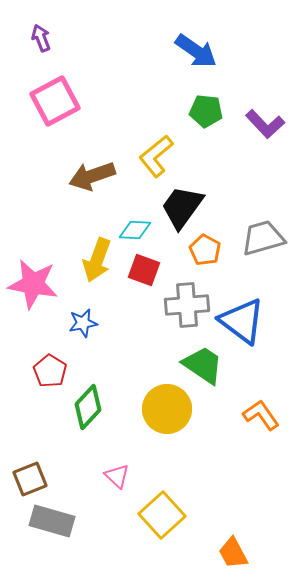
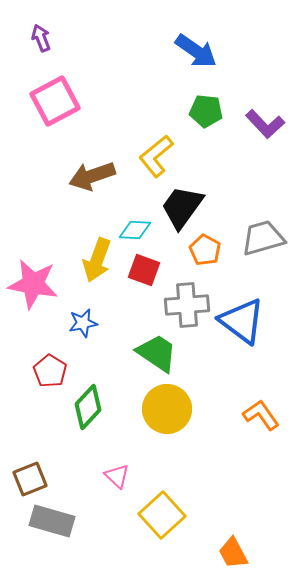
green trapezoid: moved 46 px left, 12 px up
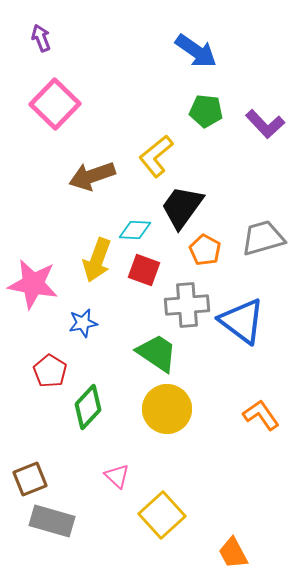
pink square: moved 3 px down; rotated 18 degrees counterclockwise
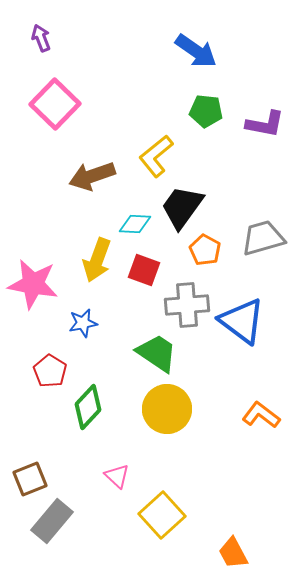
purple L-shape: rotated 36 degrees counterclockwise
cyan diamond: moved 6 px up
orange L-shape: rotated 18 degrees counterclockwise
gray rectangle: rotated 66 degrees counterclockwise
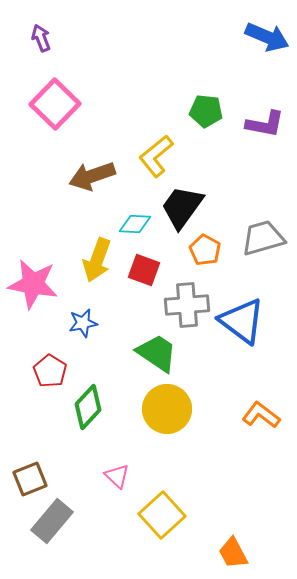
blue arrow: moved 71 px right, 14 px up; rotated 12 degrees counterclockwise
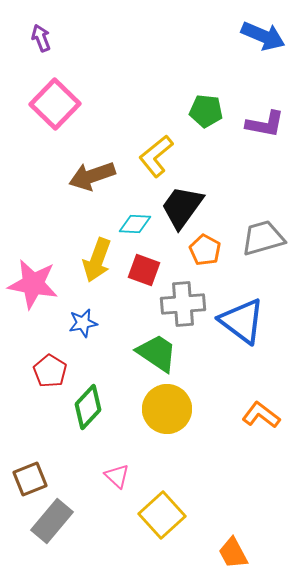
blue arrow: moved 4 px left, 1 px up
gray cross: moved 4 px left, 1 px up
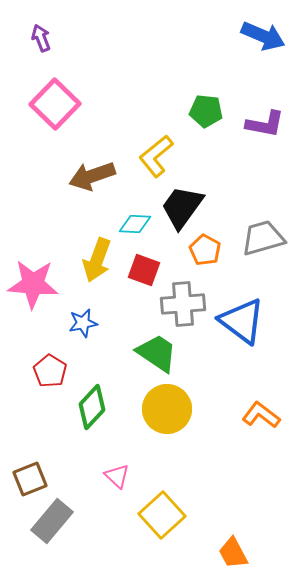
pink star: rotated 6 degrees counterclockwise
green diamond: moved 4 px right
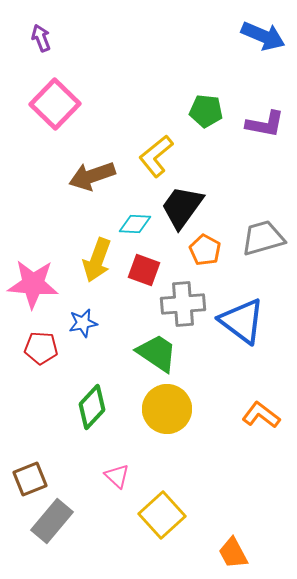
red pentagon: moved 9 px left, 23 px up; rotated 28 degrees counterclockwise
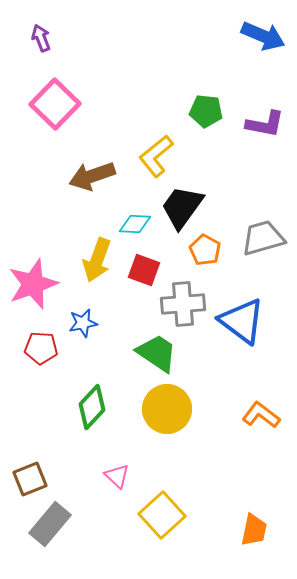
pink star: rotated 24 degrees counterclockwise
gray rectangle: moved 2 px left, 3 px down
orange trapezoid: moved 21 px right, 23 px up; rotated 140 degrees counterclockwise
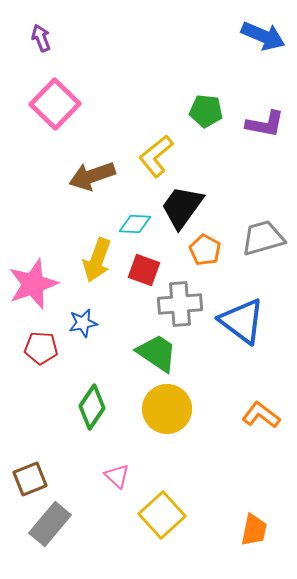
gray cross: moved 3 px left
green diamond: rotated 9 degrees counterclockwise
